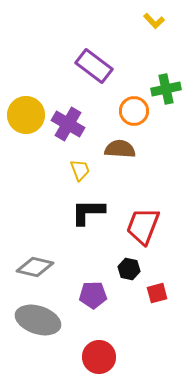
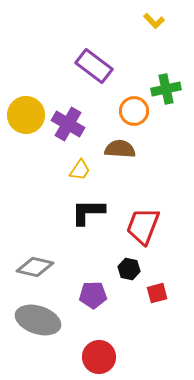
yellow trapezoid: rotated 55 degrees clockwise
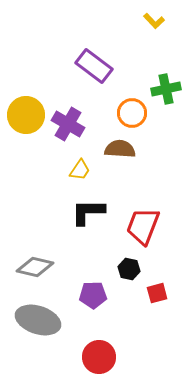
orange circle: moved 2 px left, 2 px down
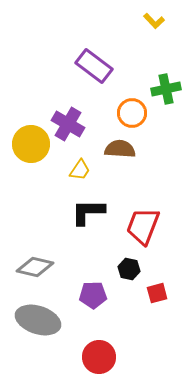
yellow circle: moved 5 px right, 29 px down
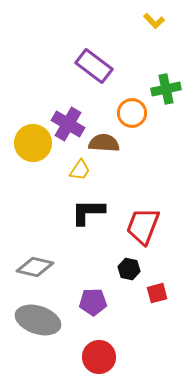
yellow circle: moved 2 px right, 1 px up
brown semicircle: moved 16 px left, 6 px up
purple pentagon: moved 7 px down
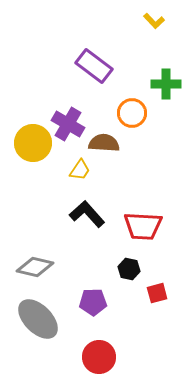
green cross: moved 5 px up; rotated 12 degrees clockwise
black L-shape: moved 1 px left, 2 px down; rotated 48 degrees clockwise
red trapezoid: rotated 108 degrees counterclockwise
gray ellipse: moved 1 px up; rotated 27 degrees clockwise
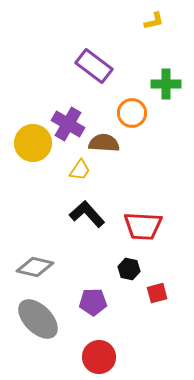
yellow L-shape: rotated 60 degrees counterclockwise
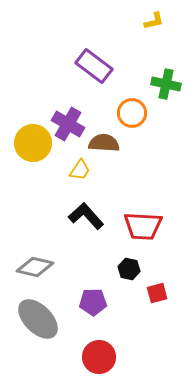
green cross: rotated 12 degrees clockwise
black L-shape: moved 1 px left, 2 px down
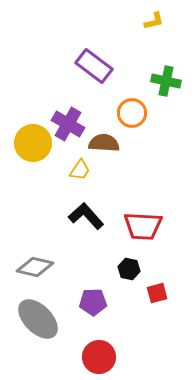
green cross: moved 3 px up
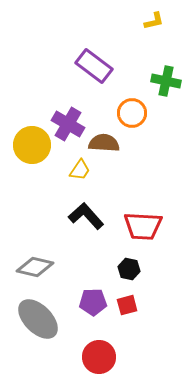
yellow circle: moved 1 px left, 2 px down
red square: moved 30 px left, 12 px down
